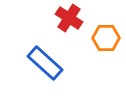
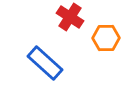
red cross: moved 1 px right, 1 px up
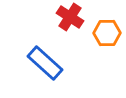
orange hexagon: moved 1 px right, 5 px up
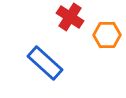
orange hexagon: moved 2 px down
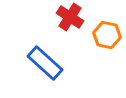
orange hexagon: rotated 12 degrees clockwise
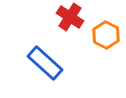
orange hexagon: moved 1 px left; rotated 16 degrees clockwise
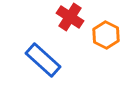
blue rectangle: moved 2 px left, 3 px up
